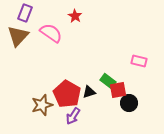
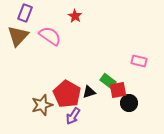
pink semicircle: moved 1 px left, 3 px down
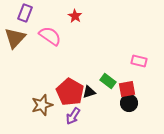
brown triangle: moved 3 px left, 2 px down
red square: moved 9 px right, 1 px up
red pentagon: moved 3 px right, 2 px up
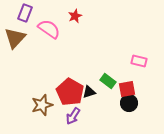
red star: rotated 16 degrees clockwise
pink semicircle: moved 1 px left, 7 px up
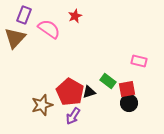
purple rectangle: moved 1 px left, 2 px down
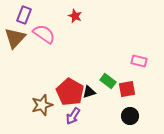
red star: rotated 24 degrees counterclockwise
pink semicircle: moved 5 px left, 5 px down
black circle: moved 1 px right, 13 px down
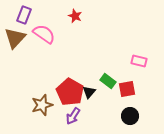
black triangle: rotated 32 degrees counterclockwise
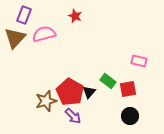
pink semicircle: rotated 50 degrees counterclockwise
red square: moved 1 px right
brown star: moved 4 px right, 4 px up
purple arrow: rotated 78 degrees counterclockwise
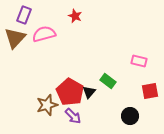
red square: moved 22 px right, 2 px down
brown star: moved 1 px right, 4 px down
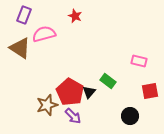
brown triangle: moved 5 px right, 10 px down; rotated 40 degrees counterclockwise
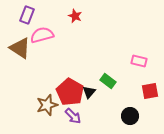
purple rectangle: moved 3 px right
pink semicircle: moved 2 px left, 1 px down
